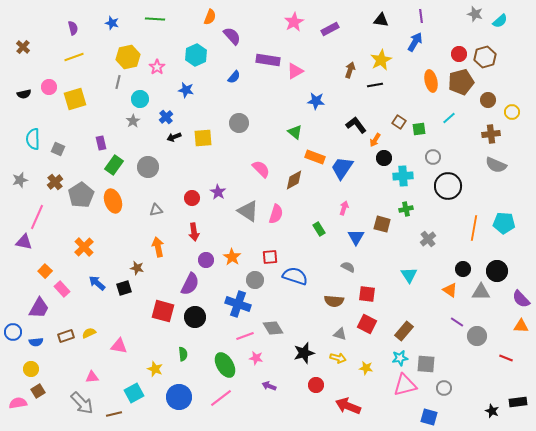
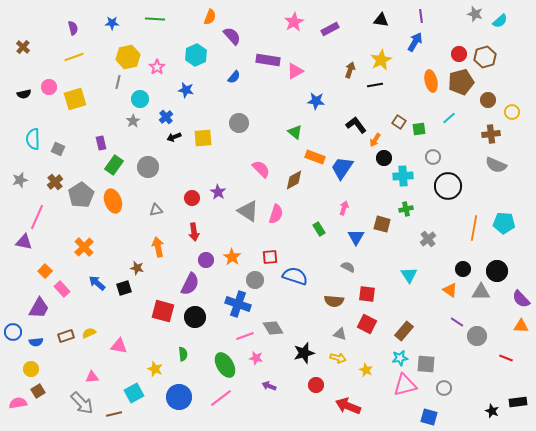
blue star at (112, 23): rotated 16 degrees counterclockwise
yellow star at (366, 368): moved 2 px down; rotated 16 degrees clockwise
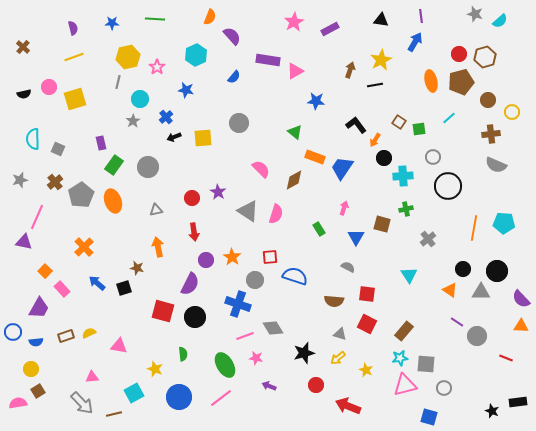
yellow arrow at (338, 358): rotated 126 degrees clockwise
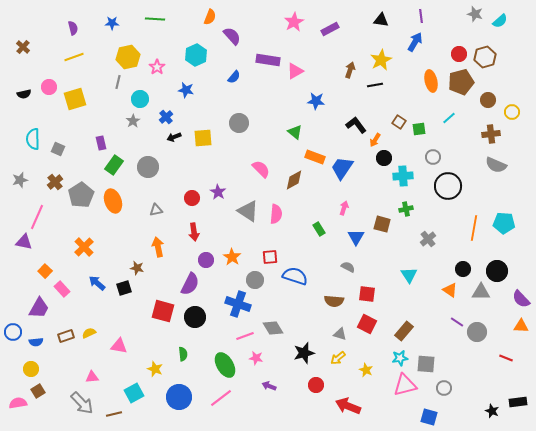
pink semicircle at (276, 214): rotated 12 degrees counterclockwise
gray circle at (477, 336): moved 4 px up
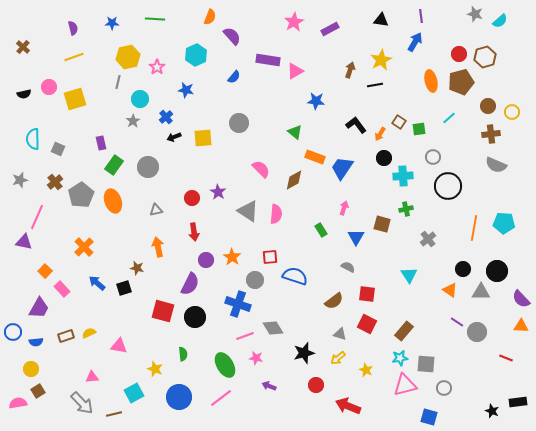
brown circle at (488, 100): moved 6 px down
orange arrow at (375, 140): moved 5 px right, 6 px up
green rectangle at (319, 229): moved 2 px right, 1 px down
brown semicircle at (334, 301): rotated 42 degrees counterclockwise
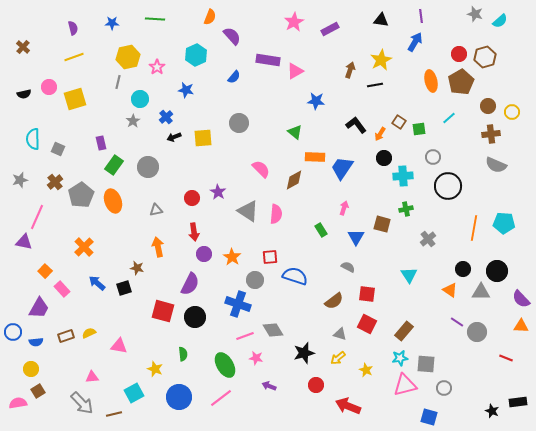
brown pentagon at (461, 82): rotated 15 degrees counterclockwise
orange rectangle at (315, 157): rotated 18 degrees counterclockwise
purple circle at (206, 260): moved 2 px left, 6 px up
gray diamond at (273, 328): moved 2 px down
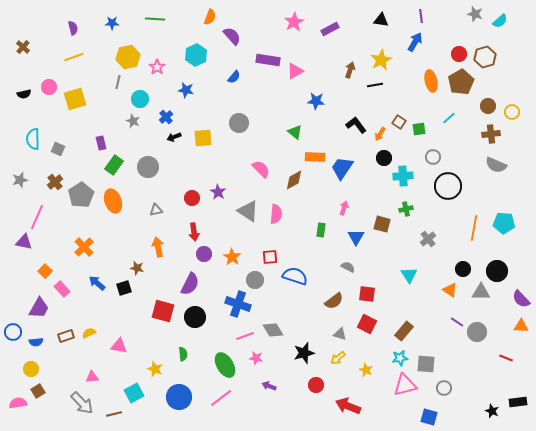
gray star at (133, 121): rotated 16 degrees counterclockwise
green rectangle at (321, 230): rotated 40 degrees clockwise
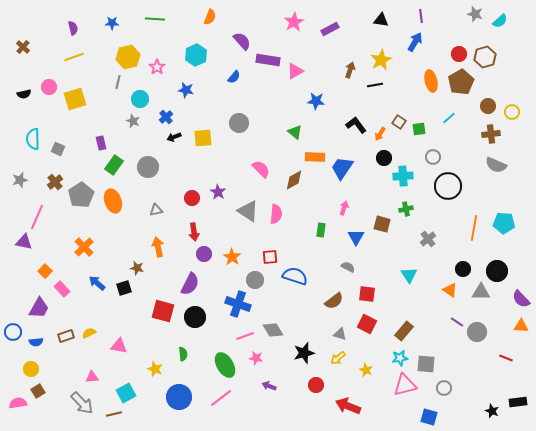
purple semicircle at (232, 36): moved 10 px right, 5 px down
cyan square at (134, 393): moved 8 px left
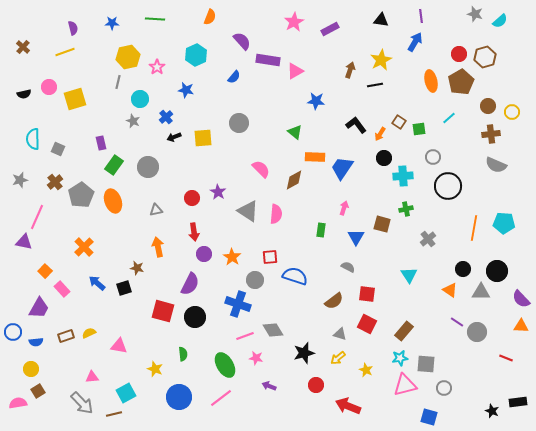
yellow line at (74, 57): moved 9 px left, 5 px up
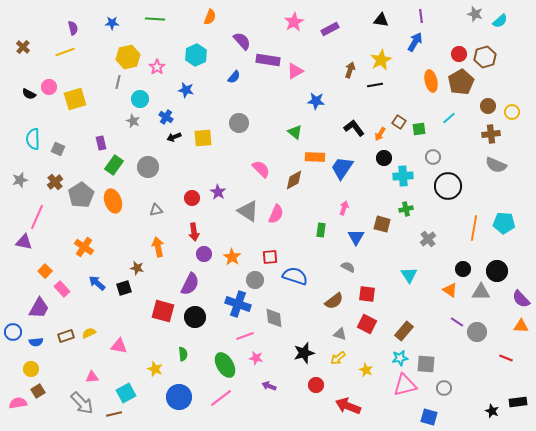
black semicircle at (24, 94): moved 5 px right; rotated 40 degrees clockwise
blue cross at (166, 117): rotated 16 degrees counterclockwise
black L-shape at (356, 125): moved 2 px left, 3 px down
pink semicircle at (276, 214): rotated 18 degrees clockwise
orange cross at (84, 247): rotated 12 degrees counterclockwise
gray diamond at (273, 330): moved 1 px right, 12 px up; rotated 25 degrees clockwise
